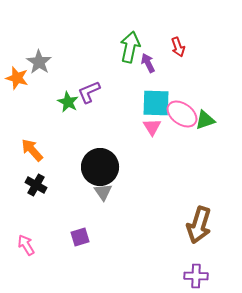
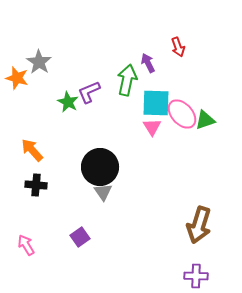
green arrow: moved 3 px left, 33 px down
pink ellipse: rotated 12 degrees clockwise
black cross: rotated 25 degrees counterclockwise
purple square: rotated 18 degrees counterclockwise
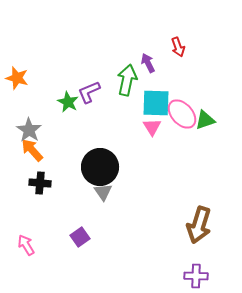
gray star: moved 10 px left, 68 px down
black cross: moved 4 px right, 2 px up
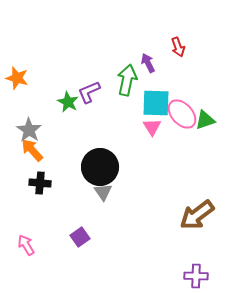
brown arrow: moved 2 px left, 10 px up; rotated 36 degrees clockwise
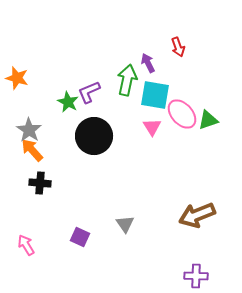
cyan square: moved 1 px left, 8 px up; rotated 8 degrees clockwise
green triangle: moved 3 px right
black circle: moved 6 px left, 31 px up
gray triangle: moved 22 px right, 32 px down
brown arrow: rotated 15 degrees clockwise
purple square: rotated 30 degrees counterclockwise
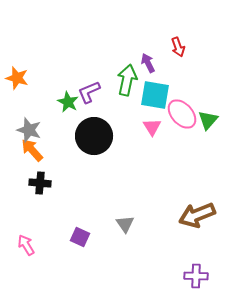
green triangle: rotated 30 degrees counterclockwise
gray star: rotated 15 degrees counterclockwise
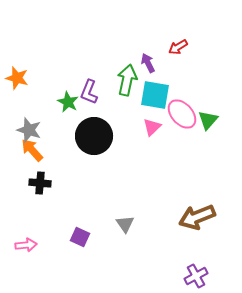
red arrow: rotated 78 degrees clockwise
purple L-shape: rotated 45 degrees counterclockwise
pink triangle: rotated 18 degrees clockwise
brown arrow: moved 2 px down
pink arrow: rotated 115 degrees clockwise
purple cross: rotated 30 degrees counterclockwise
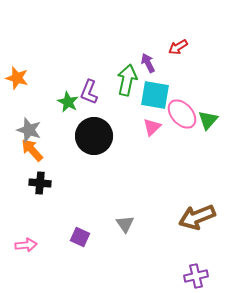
purple cross: rotated 15 degrees clockwise
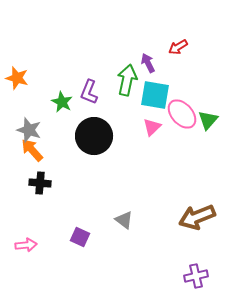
green star: moved 6 px left
gray triangle: moved 1 px left, 4 px up; rotated 18 degrees counterclockwise
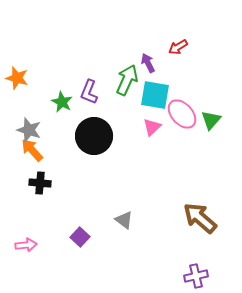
green arrow: rotated 12 degrees clockwise
green triangle: moved 3 px right
brown arrow: moved 3 px right, 1 px down; rotated 63 degrees clockwise
purple square: rotated 18 degrees clockwise
